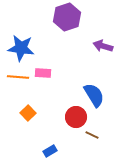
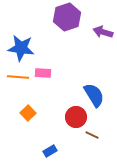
purple arrow: moved 14 px up
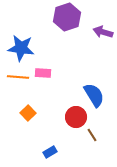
brown line: rotated 32 degrees clockwise
blue rectangle: moved 1 px down
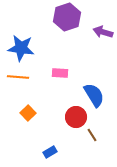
pink rectangle: moved 17 px right
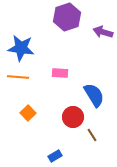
red circle: moved 3 px left
blue rectangle: moved 5 px right, 4 px down
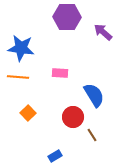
purple hexagon: rotated 20 degrees clockwise
purple arrow: rotated 24 degrees clockwise
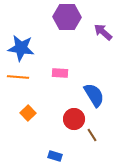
red circle: moved 1 px right, 2 px down
blue rectangle: rotated 48 degrees clockwise
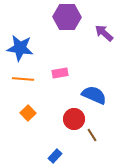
purple arrow: moved 1 px right, 1 px down
blue star: moved 1 px left
pink rectangle: rotated 14 degrees counterclockwise
orange line: moved 5 px right, 2 px down
blue semicircle: rotated 35 degrees counterclockwise
blue rectangle: rotated 64 degrees counterclockwise
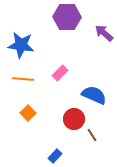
blue star: moved 1 px right, 3 px up
pink rectangle: rotated 35 degrees counterclockwise
